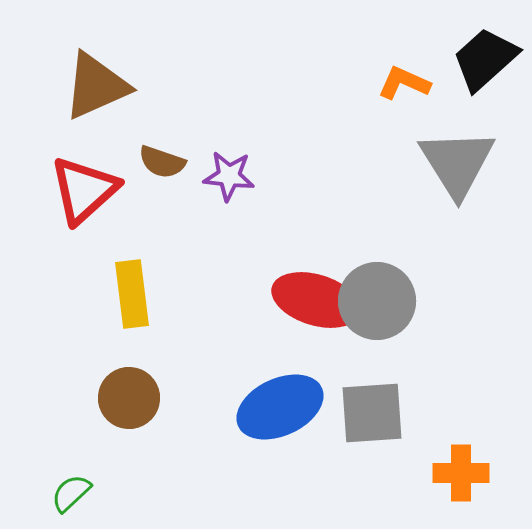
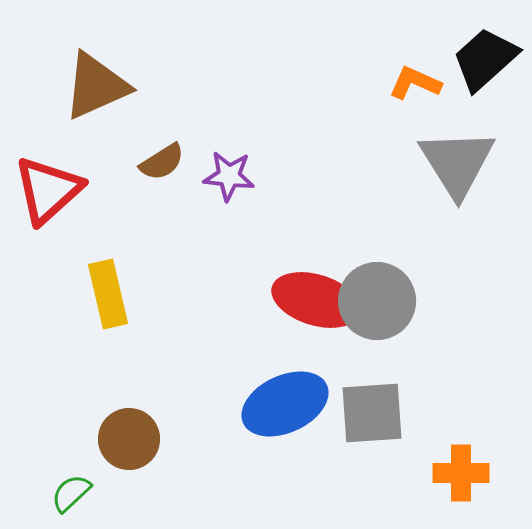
orange L-shape: moved 11 px right
brown semicircle: rotated 51 degrees counterclockwise
red triangle: moved 36 px left
yellow rectangle: moved 24 px left; rotated 6 degrees counterclockwise
brown circle: moved 41 px down
blue ellipse: moved 5 px right, 3 px up
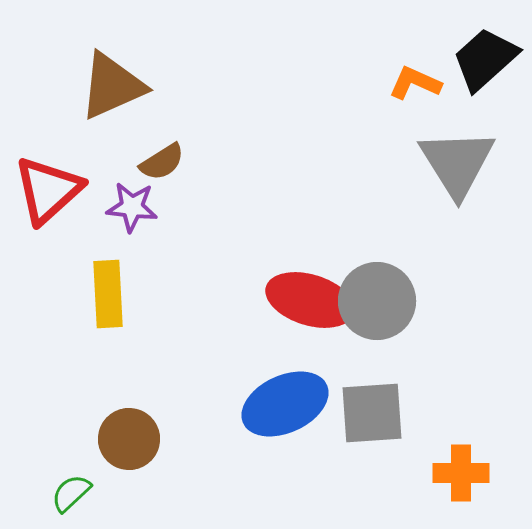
brown triangle: moved 16 px right
purple star: moved 97 px left, 31 px down
yellow rectangle: rotated 10 degrees clockwise
red ellipse: moved 6 px left
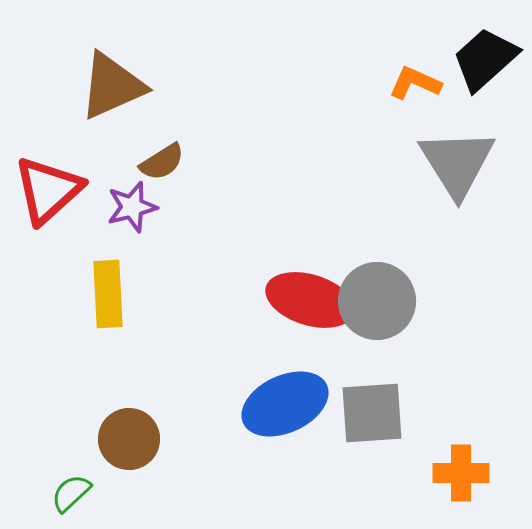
purple star: rotated 21 degrees counterclockwise
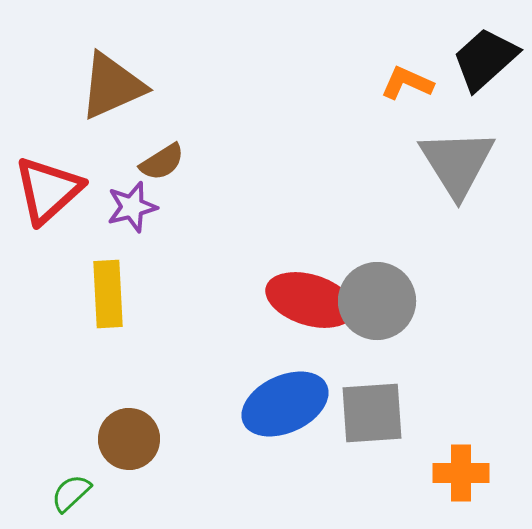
orange L-shape: moved 8 px left
